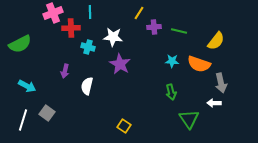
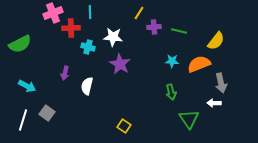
orange semicircle: rotated 140 degrees clockwise
purple arrow: moved 2 px down
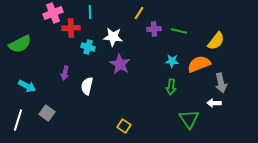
purple cross: moved 2 px down
green arrow: moved 5 px up; rotated 21 degrees clockwise
white line: moved 5 px left
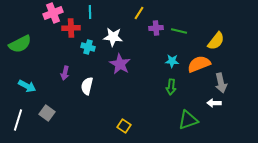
purple cross: moved 2 px right, 1 px up
green triangle: moved 1 px left, 1 px down; rotated 45 degrees clockwise
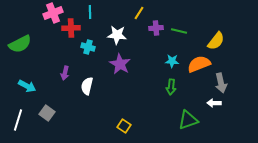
white star: moved 4 px right, 2 px up
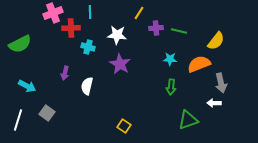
cyan star: moved 2 px left, 2 px up
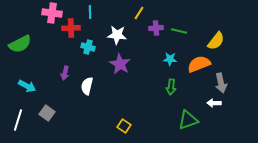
pink cross: moved 1 px left; rotated 30 degrees clockwise
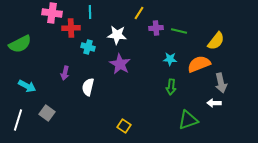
white semicircle: moved 1 px right, 1 px down
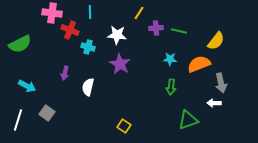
red cross: moved 1 px left, 2 px down; rotated 24 degrees clockwise
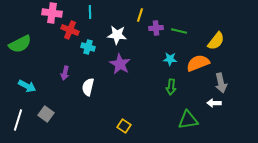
yellow line: moved 1 px right, 2 px down; rotated 16 degrees counterclockwise
orange semicircle: moved 1 px left, 1 px up
gray square: moved 1 px left, 1 px down
green triangle: rotated 10 degrees clockwise
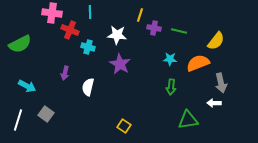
purple cross: moved 2 px left; rotated 16 degrees clockwise
